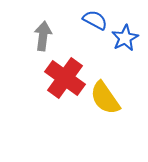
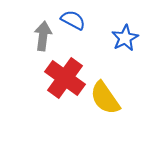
blue semicircle: moved 22 px left
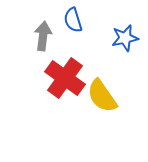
blue semicircle: rotated 135 degrees counterclockwise
blue star: rotated 16 degrees clockwise
yellow semicircle: moved 3 px left, 2 px up
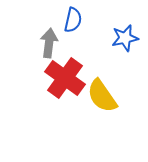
blue semicircle: rotated 150 degrees counterclockwise
gray arrow: moved 6 px right, 7 px down
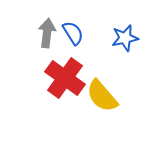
blue semicircle: moved 13 px down; rotated 45 degrees counterclockwise
gray arrow: moved 2 px left, 10 px up
yellow semicircle: rotated 6 degrees counterclockwise
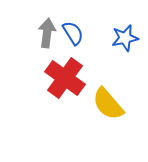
yellow semicircle: moved 6 px right, 8 px down
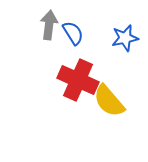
gray arrow: moved 2 px right, 8 px up
red cross: moved 13 px right, 2 px down; rotated 12 degrees counterclockwise
yellow semicircle: moved 1 px right, 3 px up
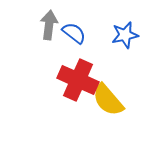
blue semicircle: moved 1 px right; rotated 20 degrees counterclockwise
blue star: moved 3 px up
yellow semicircle: moved 1 px left, 1 px up
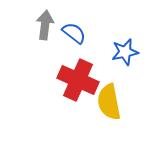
gray arrow: moved 4 px left
blue star: moved 17 px down
yellow semicircle: moved 1 px right, 2 px down; rotated 30 degrees clockwise
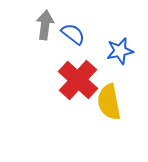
blue semicircle: moved 1 px left, 1 px down
blue star: moved 5 px left, 1 px up
red cross: rotated 18 degrees clockwise
